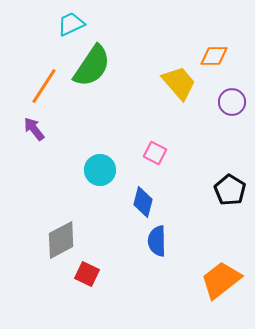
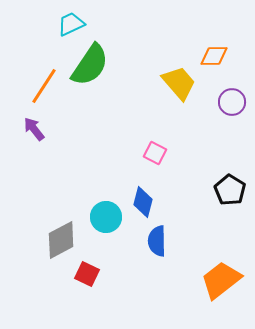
green semicircle: moved 2 px left, 1 px up
cyan circle: moved 6 px right, 47 px down
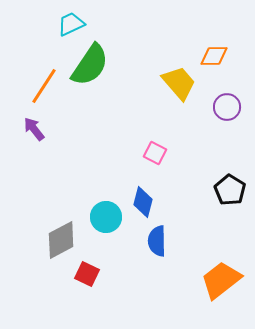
purple circle: moved 5 px left, 5 px down
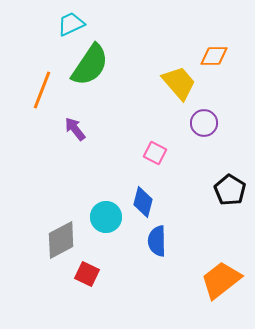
orange line: moved 2 px left, 4 px down; rotated 12 degrees counterclockwise
purple circle: moved 23 px left, 16 px down
purple arrow: moved 41 px right
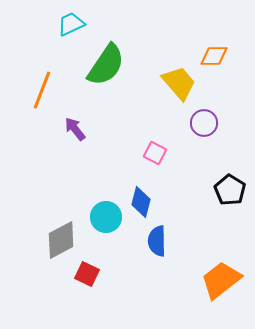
green semicircle: moved 16 px right
blue diamond: moved 2 px left
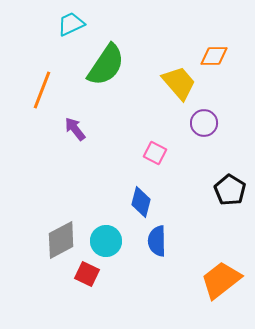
cyan circle: moved 24 px down
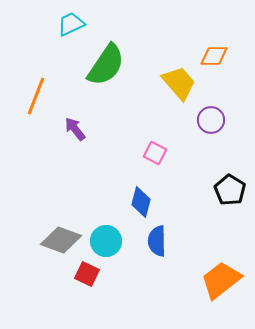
orange line: moved 6 px left, 6 px down
purple circle: moved 7 px right, 3 px up
gray diamond: rotated 48 degrees clockwise
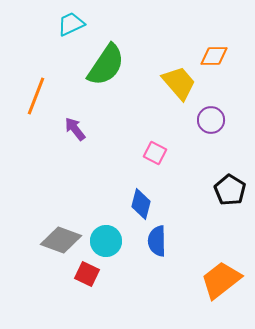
blue diamond: moved 2 px down
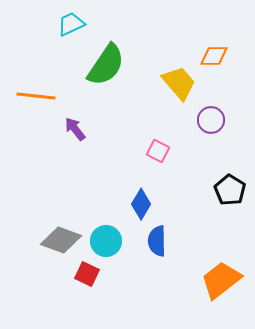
orange line: rotated 75 degrees clockwise
pink square: moved 3 px right, 2 px up
blue diamond: rotated 16 degrees clockwise
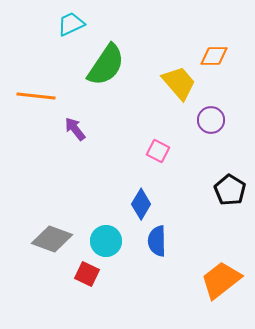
gray diamond: moved 9 px left, 1 px up
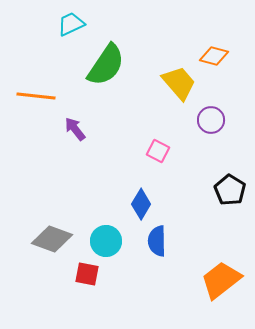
orange diamond: rotated 16 degrees clockwise
red square: rotated 15 degrees counterclockwise
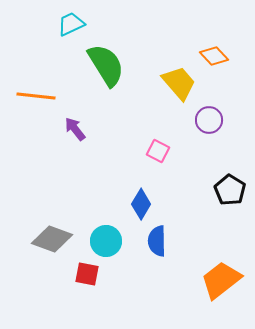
orange diamond: rotated 32 degrees clockwise
green semicircle: rotated 66 degrees counterclockwise
purple circle: moved 2 px left
